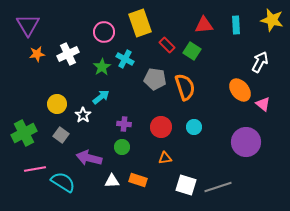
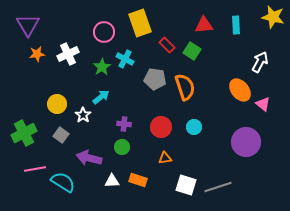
yellow star: moved 1 px right, 3 px up
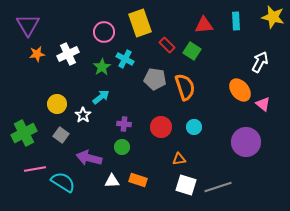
cyan rectangle: moved 4 px up
orange triangle: moved 14 px right, 1 px down
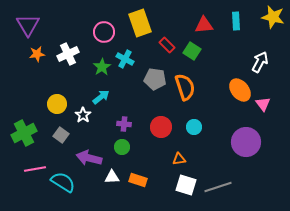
pink triangle: rotated 14 degrees clockwise
white triangle: moved 4 px up
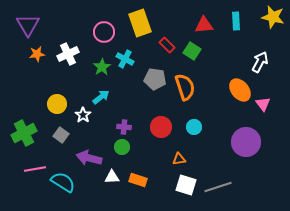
purple cross: moved 3 px down
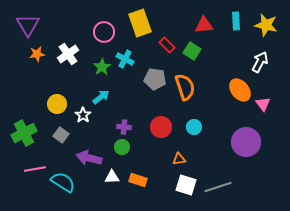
yellow star: moved 7 px left, 8 px down
white cross: rotated 10 degrees counterclockwise
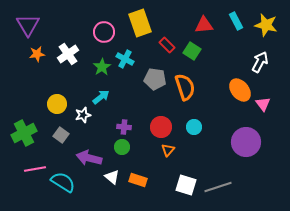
cyan rectangle: rotated 24 degrees counterclockwise
white star: rotated 21 degrees clockwise
orange triangle: moved 11 px left, 9 px up; rotated 40 degrees counterclockwise
white triangle: rotated 42 degrees clockwise
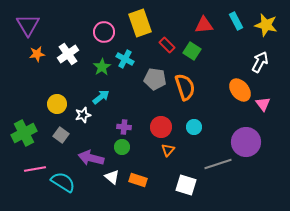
purple arrow: moved 2 px right
gray line: moved 23 px up
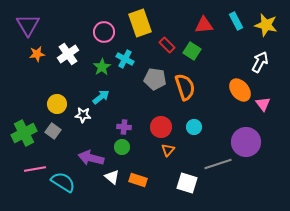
white star: rotated 21 degrees clockwise
gray square: moved 8 px left, 4 px up
white square: moved 1 px right, 2 px up
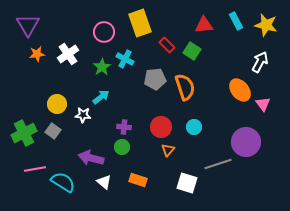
gray pentagon: rotated 15 degrees counterclockwise
white triangle: moved 8 px left, 5 px down
